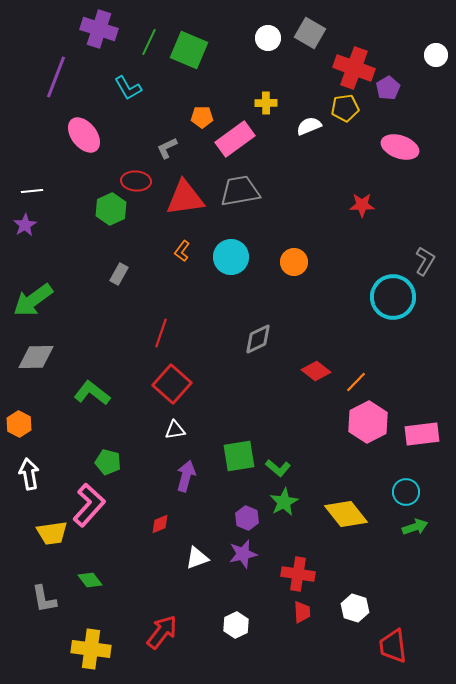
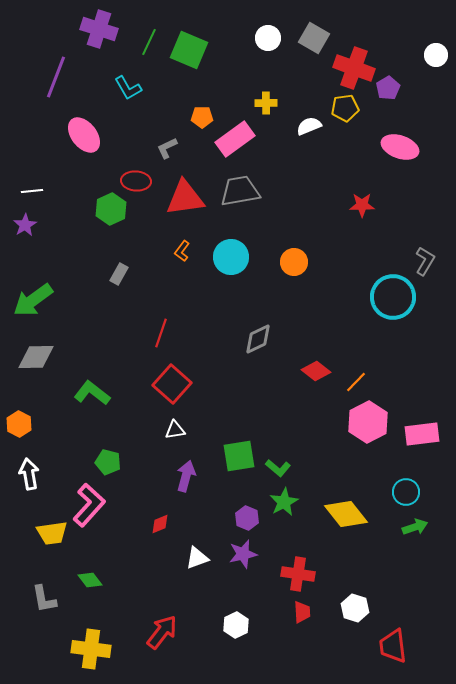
gray square at (310, 33): moved 4 px right, 5 px down
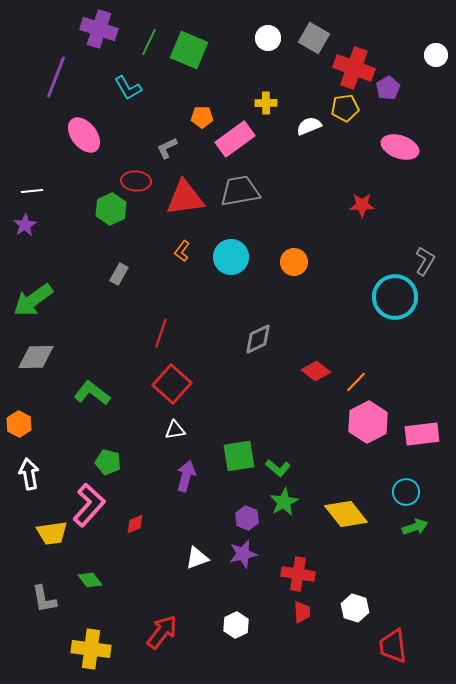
cyan circle at (393, 297): moved 2 px right
red diamond at (160, 524): moved 25 px left
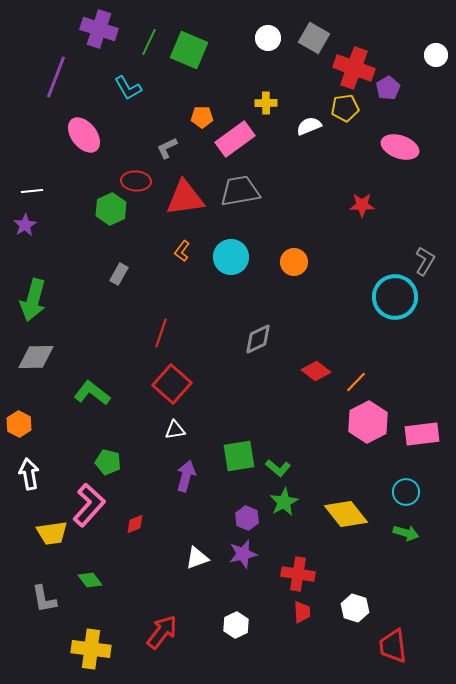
green arrow at (33, 300): rotated 39 degrees counterclockwise
green arrow at (415, 527): moved 9 px left, 6 px down; rotated 35 degrees clockwise
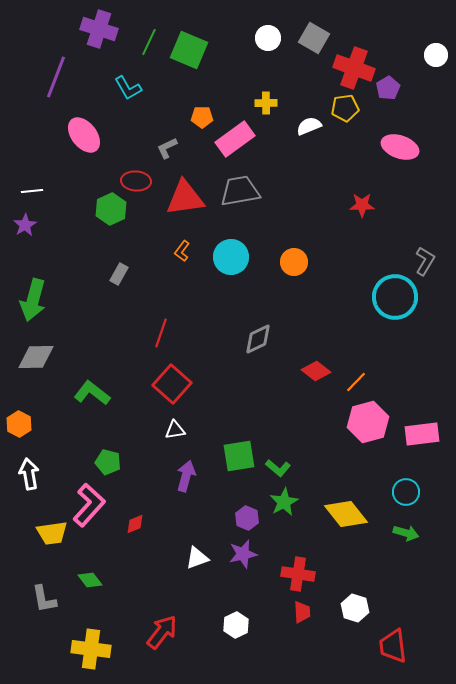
pink hexagon at (368, 422): rotated 12 degrees clockwise
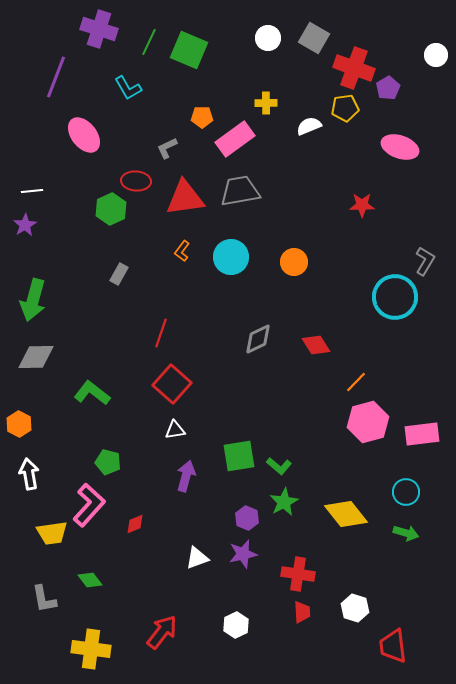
red diamond at (316, 371): moved 26 px up; rotated 20 degrees clockwise
green L-shape at (278, 468): moved 1 px right, 2 px up
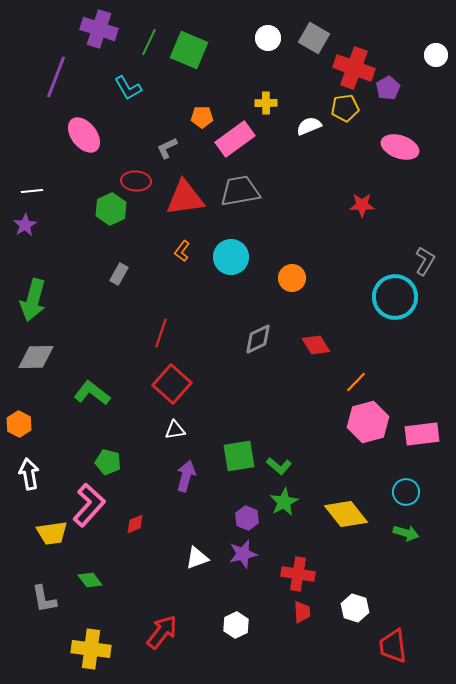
orange circle at (294, 262): moved 2 px left, 16 px down
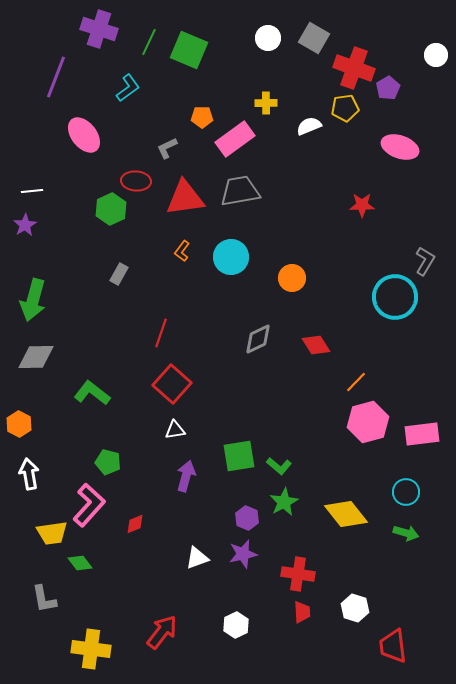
cyan L-shape at (128, 88): rotated 96 degrees counterclockwise
green diamond at (90, 580): moved 10 px left, 17 px up
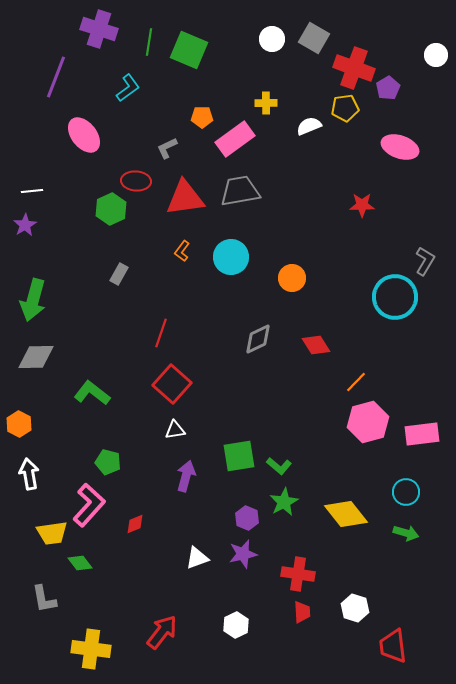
white circle at (268, 38): moved 4 px right, 1 px down
green line at (149, 42): rotated 16 degrees counterclockwise
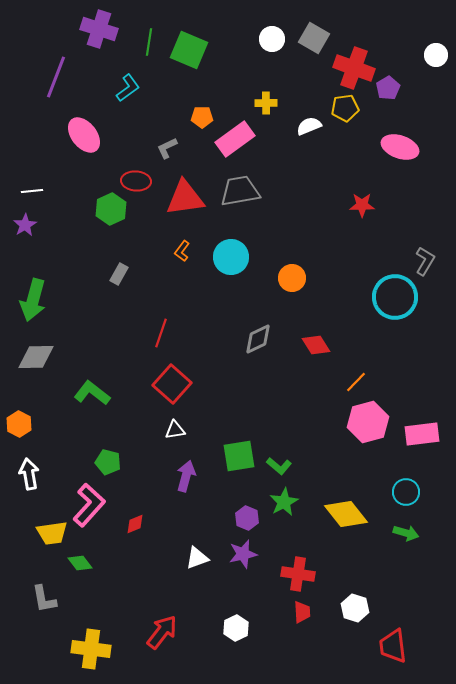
white hexagon at (236, 625): moved 3 px down
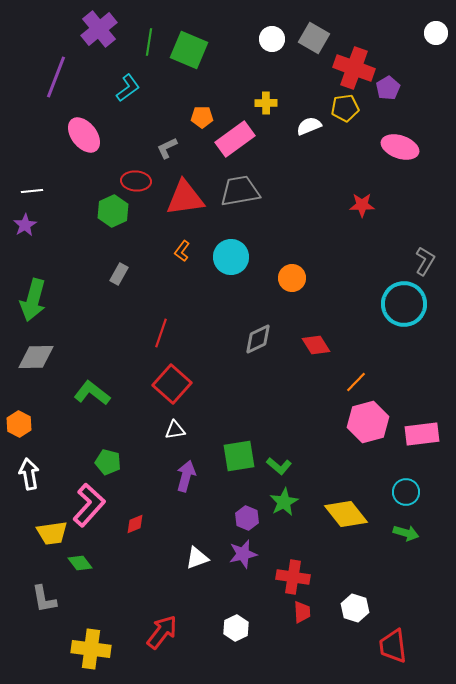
purple cross at (99, 29): rotated 33 degrees clockwise
white circle at (436, 55): moved 22 px up
green hexagon at (111, 209): moved 2 px right, 2 px down
cyan circle at (395, 297): moved 9 px right, 7 px down
red cross at (298, 574): moved 5 px left, 3 px down
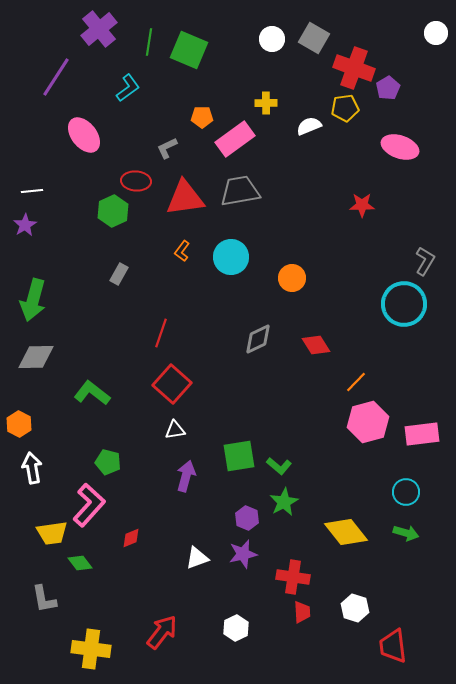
purple line at (56, 77): rotated 12 degrees clockwise
white arrow at (29, 474): moved 3 px right, 6 px up
yellow diamond at (346, 514): moved 18 px down
red diamond at (135, 524): moved 4 px left, 14 px down
